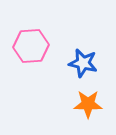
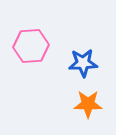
blue star: rotated 16 degrees counterclockwise
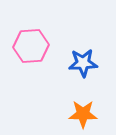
orange star: moved 5 px left, 10 px down
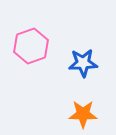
pink hexagon: rotated 16 degrees counterclockwise
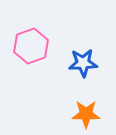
orange star: moved 3 px right
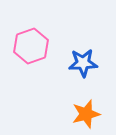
orange star: rotated 16 degrees counterclockwise
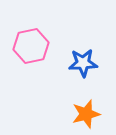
pink hexagon: rotated 8 degrees clockwise
